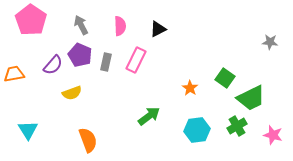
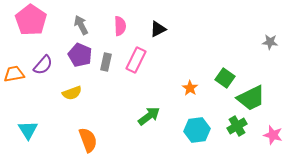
purple semicircle: moved 10 px left
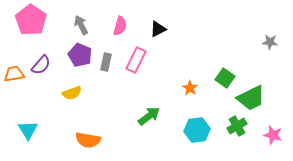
pink semicircle: rotated 18 degrees clockwise
purple semicircle: moved 2 px left
orange semicircle: rotated 120 degrees clockwise
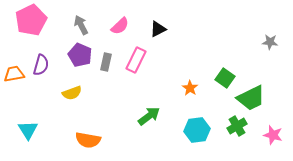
pink pentagon: rotated 12 degrees clockwise
pink semicircle: rotated 30 degrees clockwise
purple semicircle: rotated 25 degrees counterclockwise
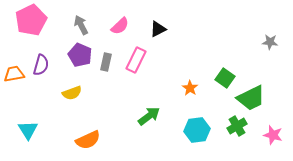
orange semicircle: rotated 35 degrees counterclockwise
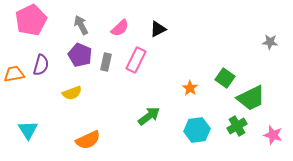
pink semicircle: moved 2 px down
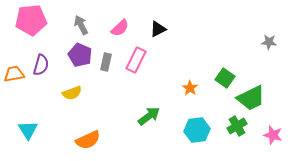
pink pentagon: rotated 20 degrees clockwise
gray star: moved 1 px left
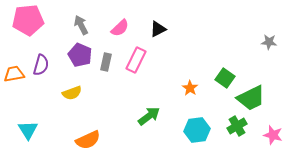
pink pentagon: moved 3 px left
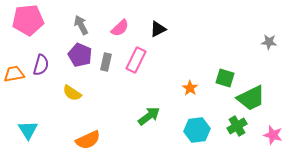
green square: rotated 18 degrees counterclockwise
yellow semicircle: rotated 54 degrees clockwise
